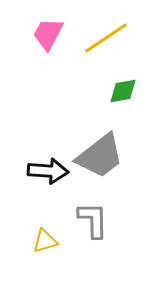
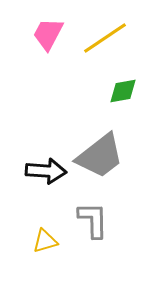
yellow line: moved 1 px left
black arrow: moved 2 px left
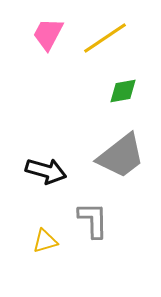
gray trapezoid: moved 21 px right
black arrow: rotated 12 degrees clockwise
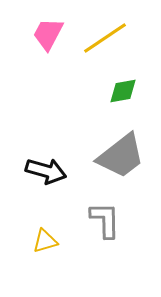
gray L-shape: moved 12 px right
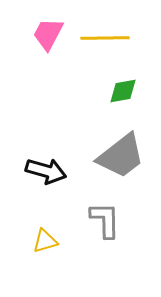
yellow line: rotated 33 degrees clockwise
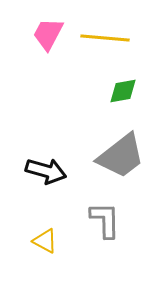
yellow line: rotated 6 degrees clockwise
yellow triangle: rotated 44 degrees clockwise
